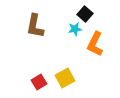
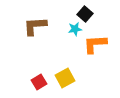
brown L-shape: rotated 75 degrees clockwise
orange L-shape: rotated 60 degrees clockwise
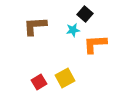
cyan star: moved 2 px left, 1 px down
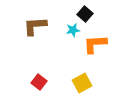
yellow square: moved 17 px right, 5 px down
red square: rotated 21 degrees counterclockwise
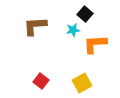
red square: moved 2 px right, 1 px up
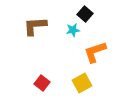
orange L-shape: moved 8 px down; rotated 15 degrees counterclockwise
red square: moved 1 px right, 2 px down
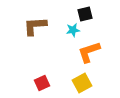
black square: rotated 35 degrees clockwise
orange L-shape: moved 6 px left
red square: rotated 28 degrees clockwise
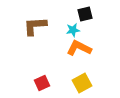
orange L-shape: moved 10 px left, 4 px up; rotated 45 degrees clockwise
